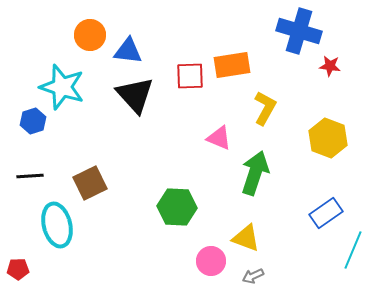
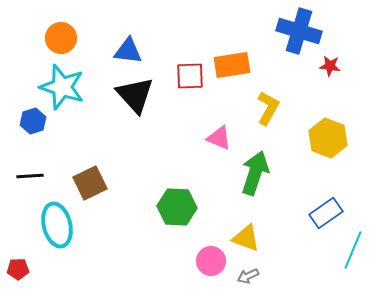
orange circle: moved 29 px left, 3 px down
yellow L-shape: moved 3 px right
gray arrow: moved 5 px left
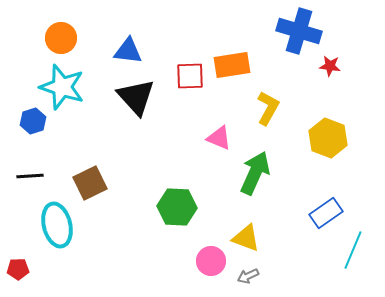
black triangle: moved 1 px right, 2 px down
green arrow: rotated 6 degrees clockwise
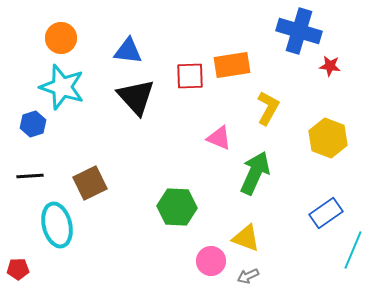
blue hexagon: moved 3 px down
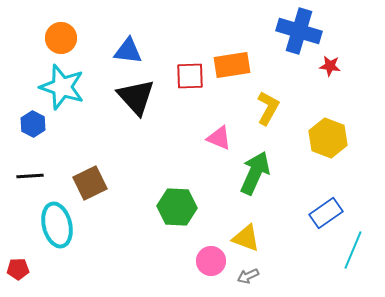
blue hexagon: rotated 15 degrees counterclockwise
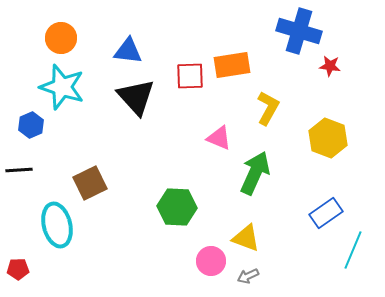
blue hexagon: moved 2 px left, 1 px down; rotated 10 degrees clockwise
black line: moved 11 px left, 6 px up
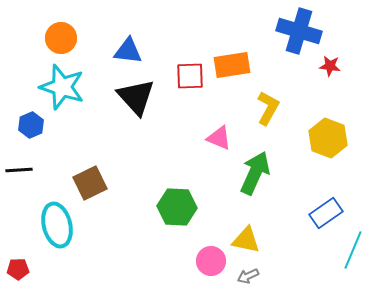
yellow triangle: moved 2 px down; rotated 8 degrees counterclockwise
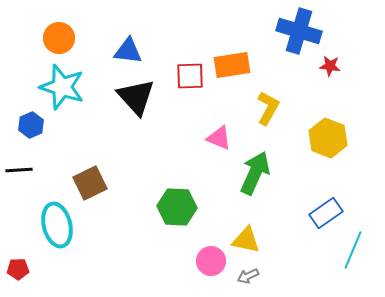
orange circle: moved 2 px left
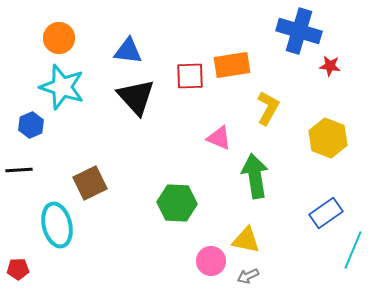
green arrow: moved 3 px down; rotated 33 degrees counterclockwise
green hexagon: moved 4 px up
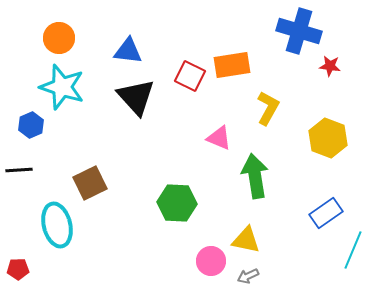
red square: rotated 28 degrees clockwise
